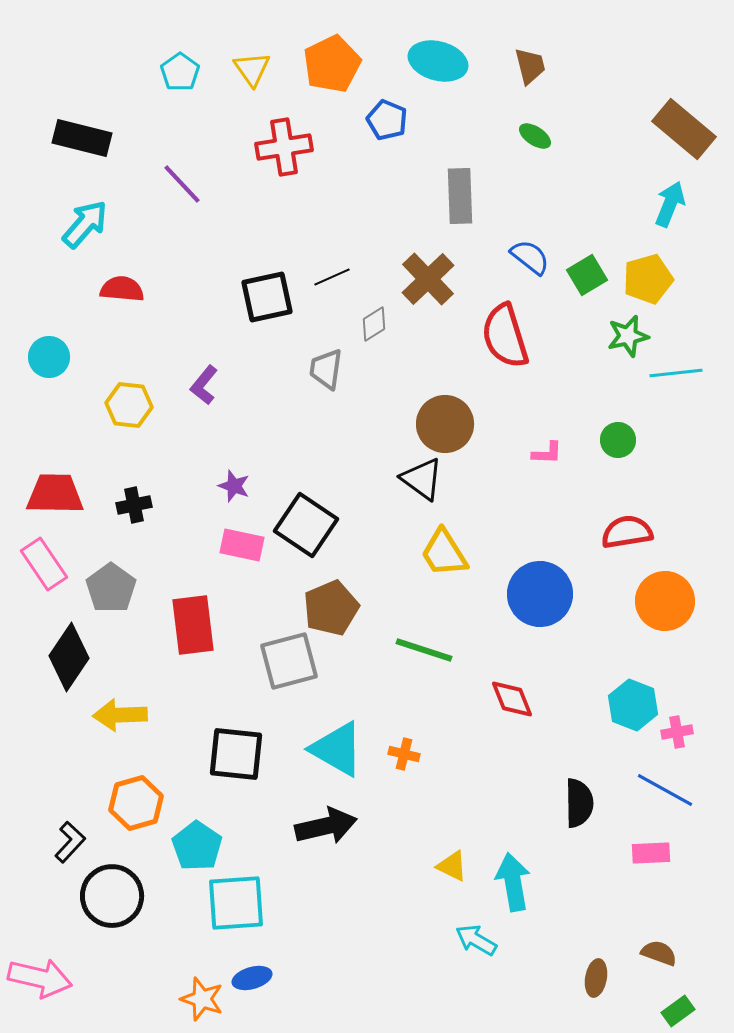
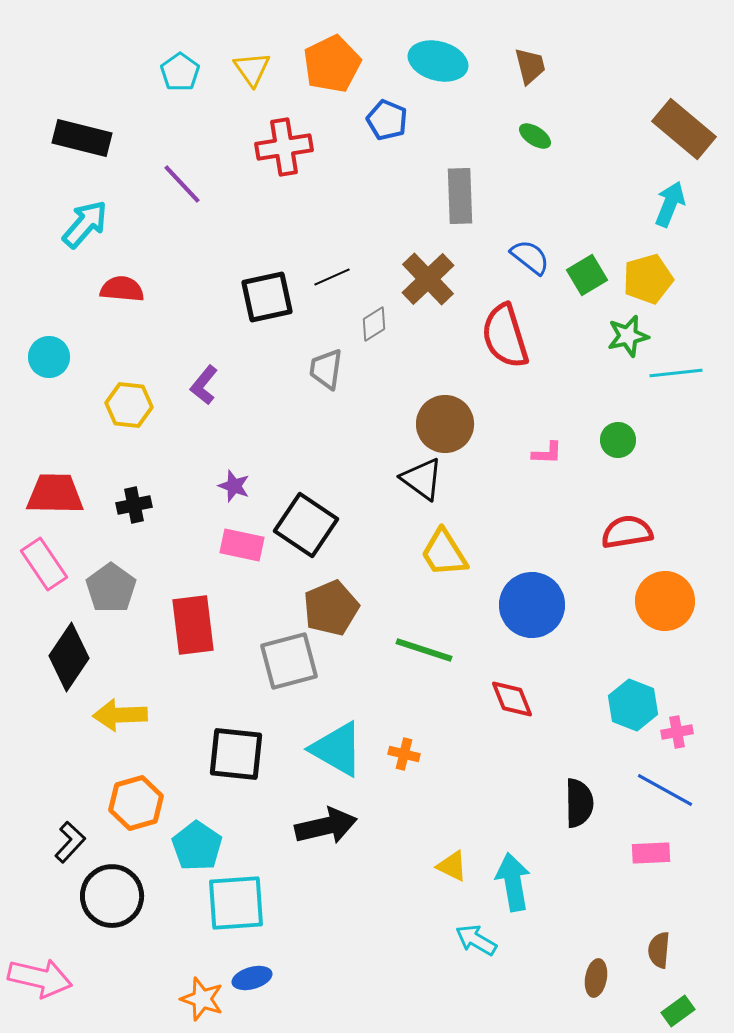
blue circle at (540, 594): moved 8 px left, 11 px down
brown semicircle at (659, 953): moved 3 px up; rotated 105 degrees counterclockwise
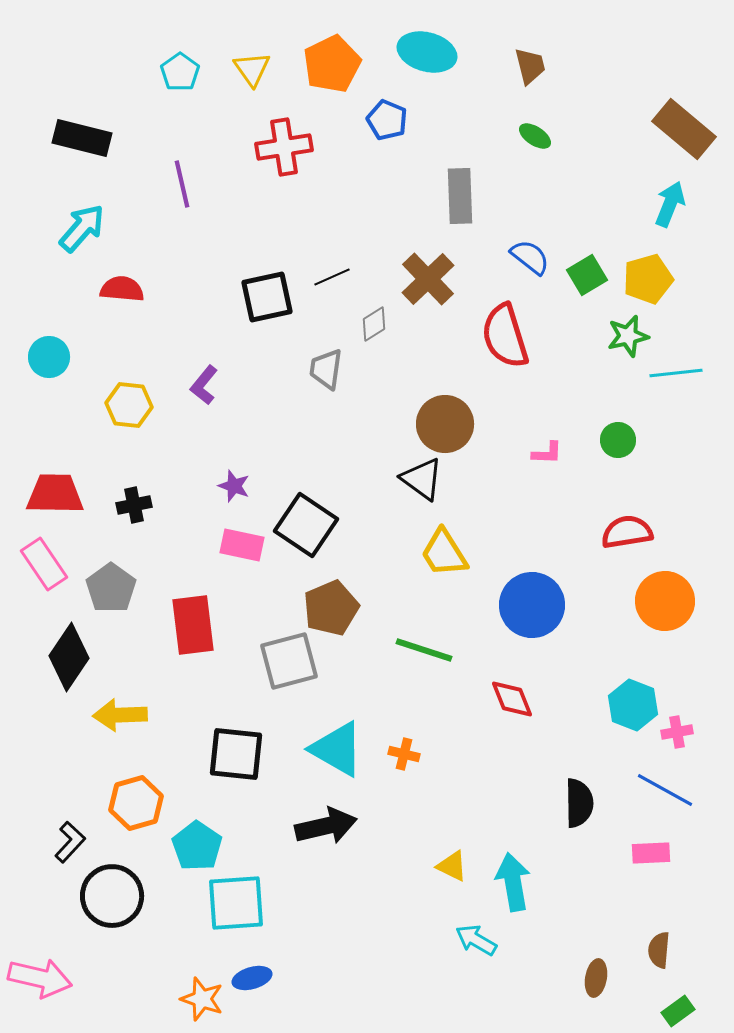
cyan ellipse at (438, 61): moved 11 px left, 9 px up
purple line at (182, 184): rotated 30 degrees clockwise
cyan arrow at (85, 224): moved 3 px left, 4 px down
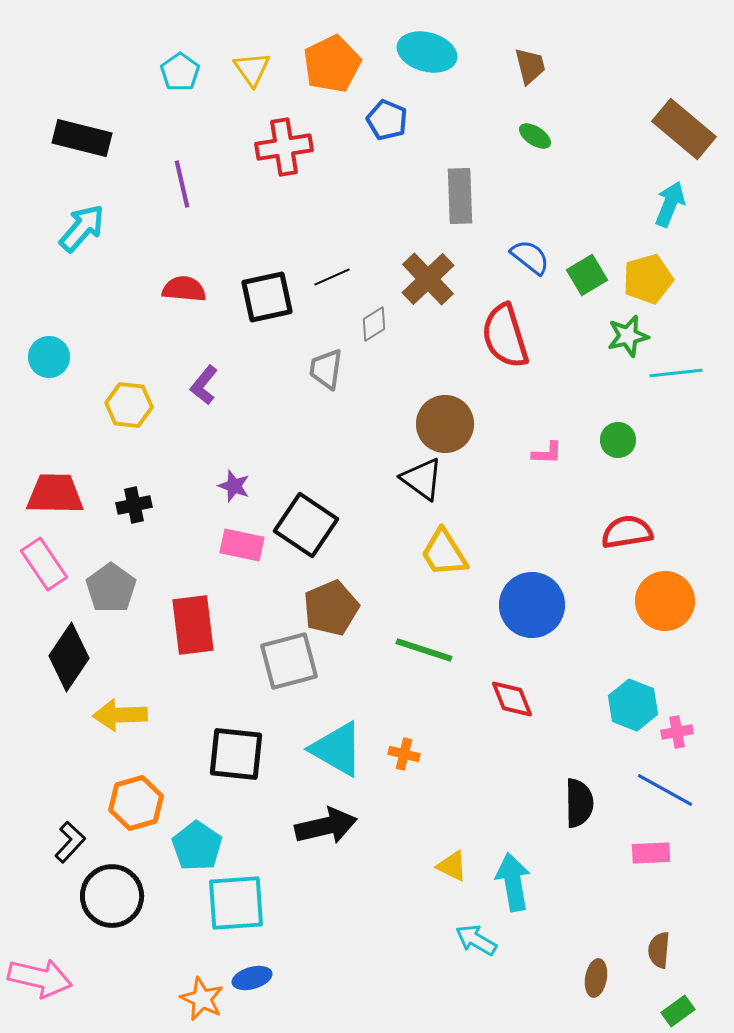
red semicircle at (122, 289): moved 62 px right
orange star at (202, 999): rotated 6 degrees clockwise
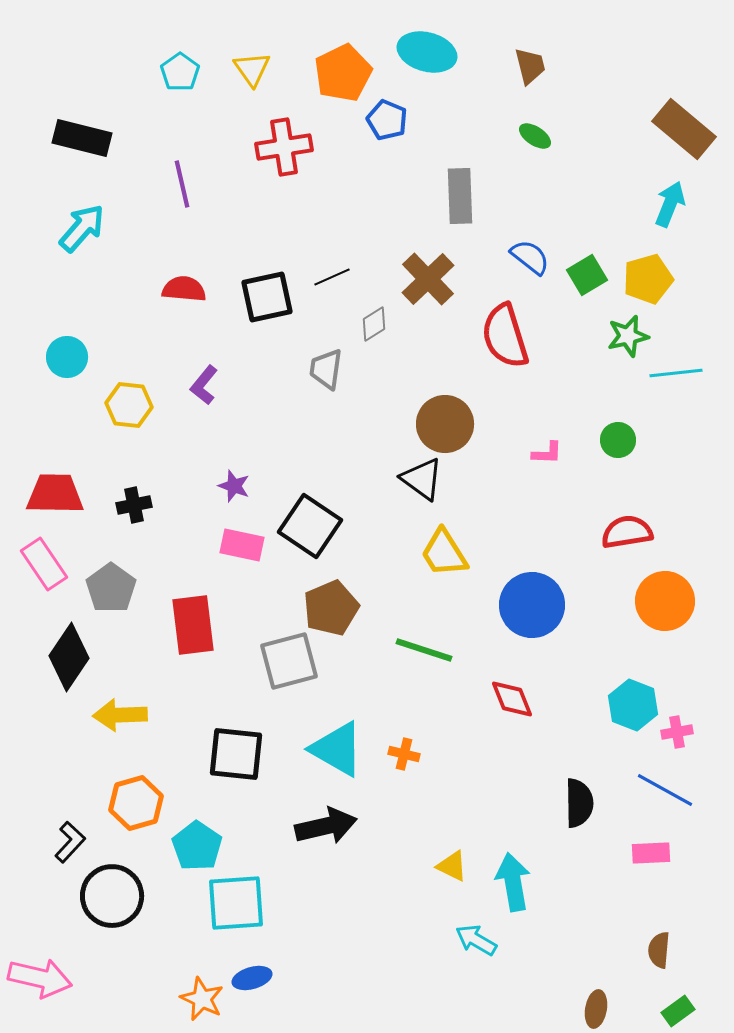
orange pentagon at (332, 64): moved 11 px right, 9 px down
cyan circle at (49, 357): moved 18 px right
black square at (306, 525): moved 4 px right, 1 px down
brown ellipse at (596, 978): moved 31 px down
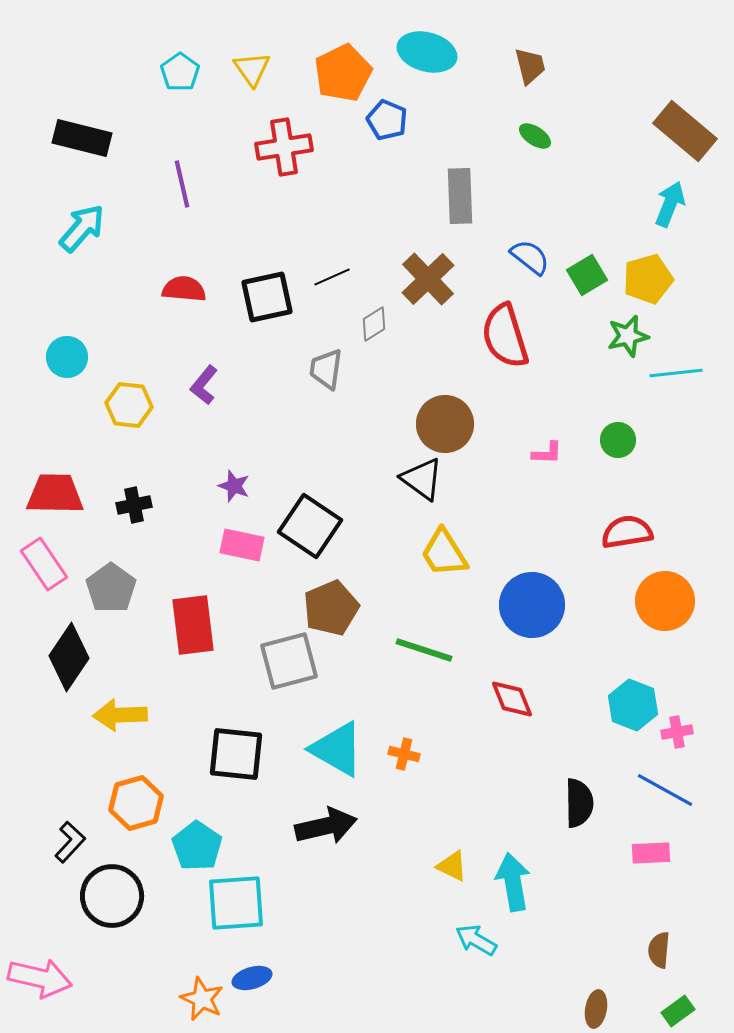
brown rectangle at (684, 129): moved 1 px right, 2 px down
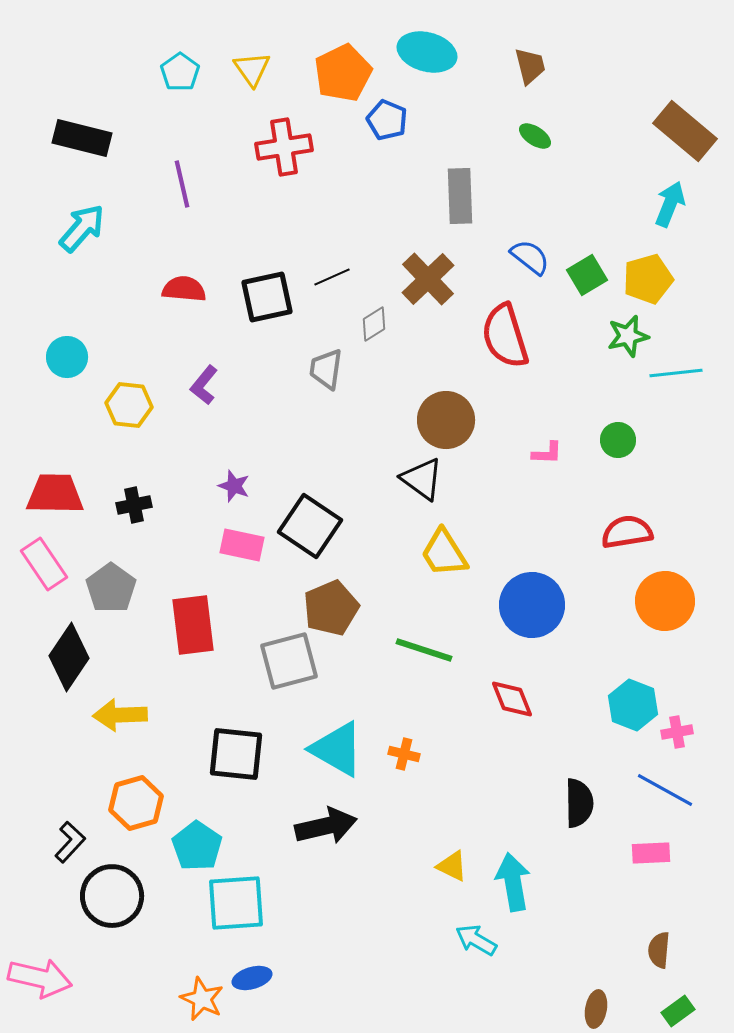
brown circle at (445, 424): moved 1 px right, 4 px up
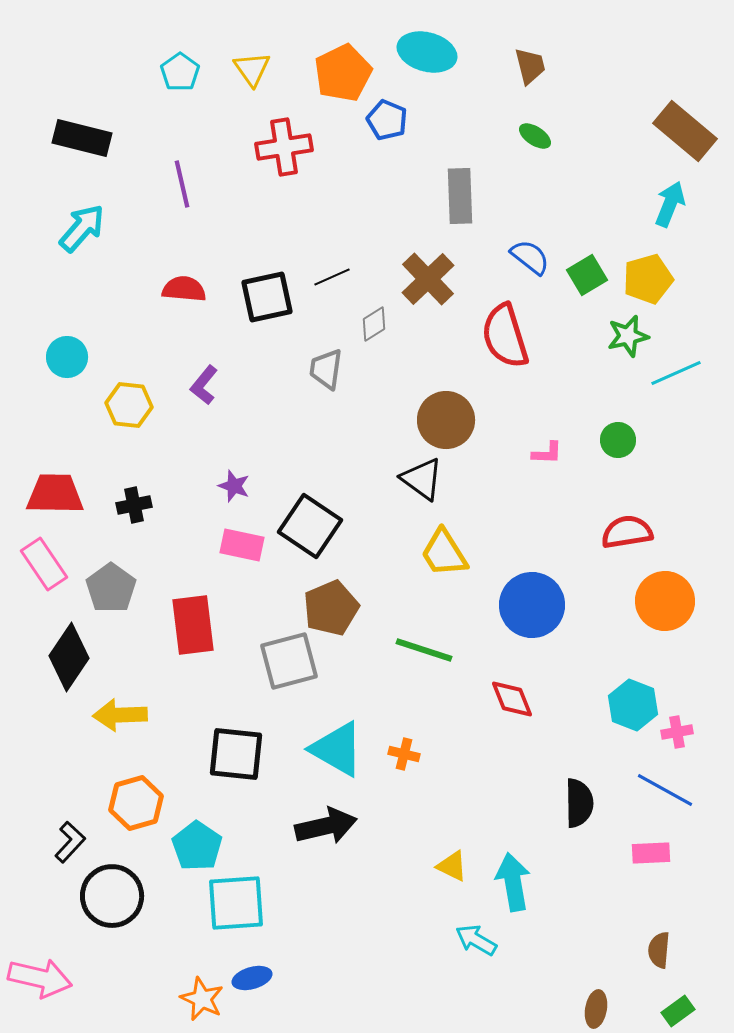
cyan line at (676, 373): rotated 18 degrees counterclockwise
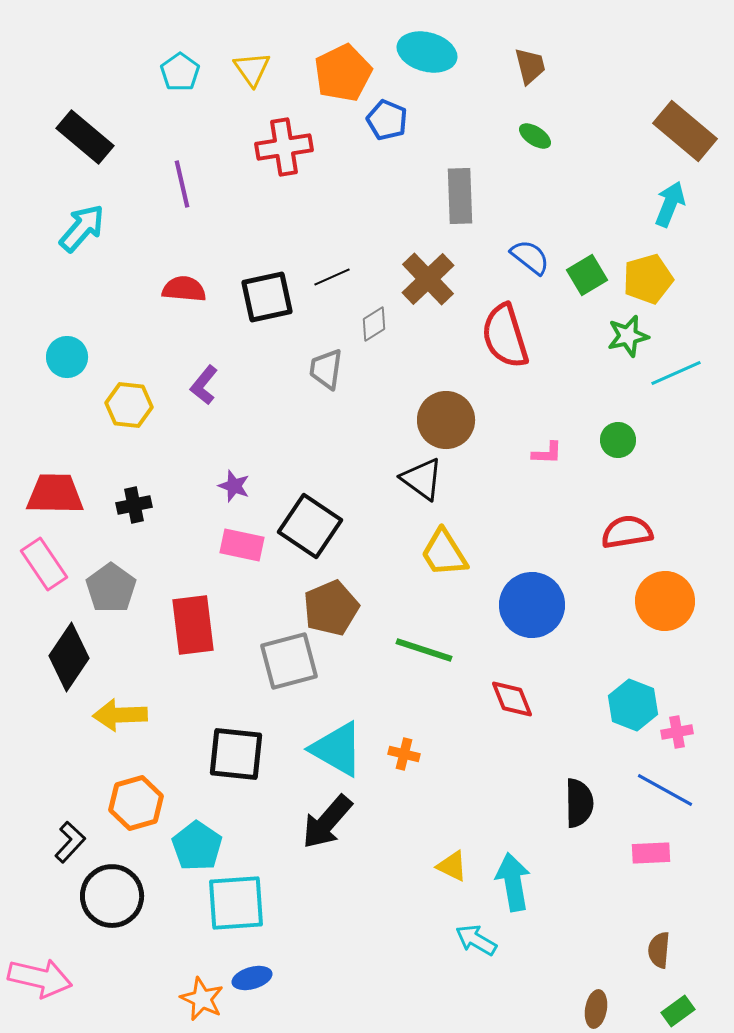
black rectangle at (82, 138): moved 3 px right, 1 px up; rotated 26 degrees clockwise
black arrow at (326, 826): moved 1 px right, 4 px up; rotated 144 degrees clockwise
